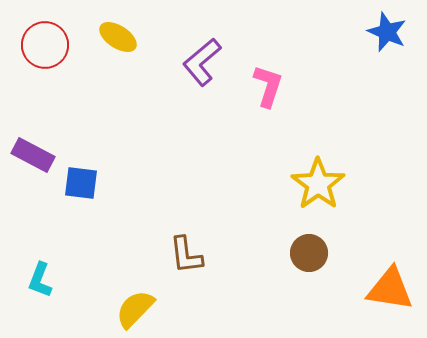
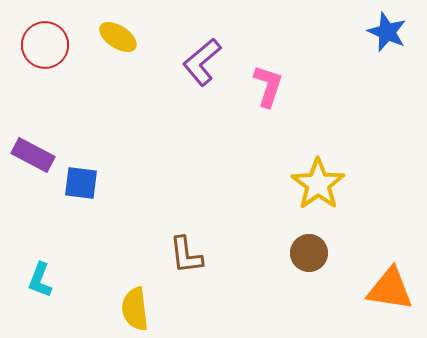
yellow semicircle: rotated 51 degrees counterclockwise
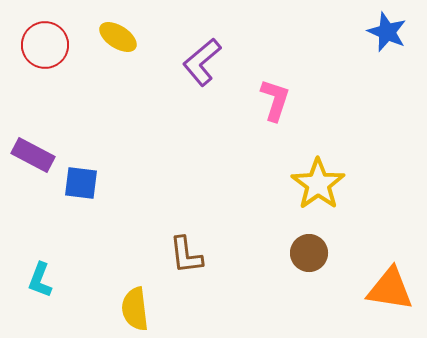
pink L-shape: moved 7 px right, 14 px down
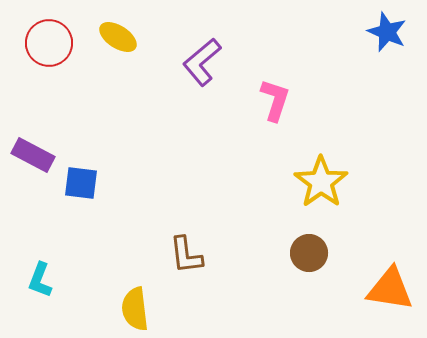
red circle: moved 4 px right, 2 px up
yellow star: moved 3 px right, 2 px up
